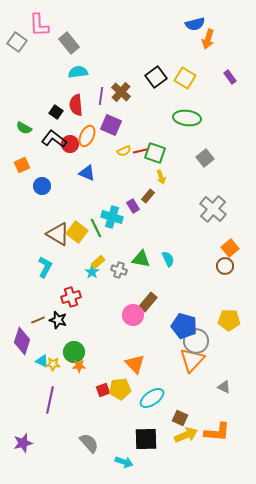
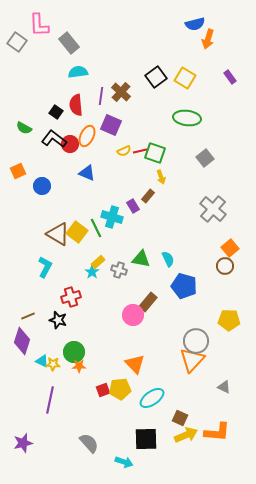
orange square at (22, 165): moved 4 px left, 6 px down
brown line at (38, 320): moved 10 px left, 4 px up
blue pentagon at (184, 326): moved 40 px up
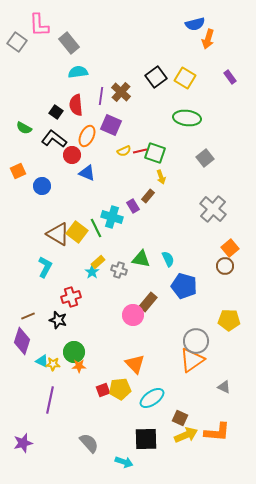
red circle at (70, 144): moved 2 px right, 11 px down
orange triangle at (192, 360): rotated 12 degrees clockwise
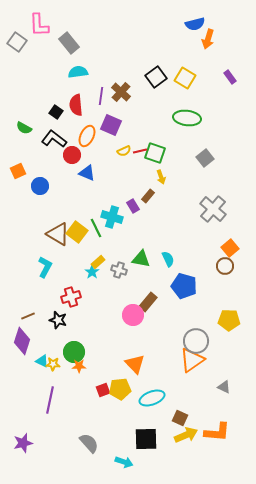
blue circle at (42, 186): moved 2 px left
cyan ellipse at (152, 398): rotated 15 degrees clockwise
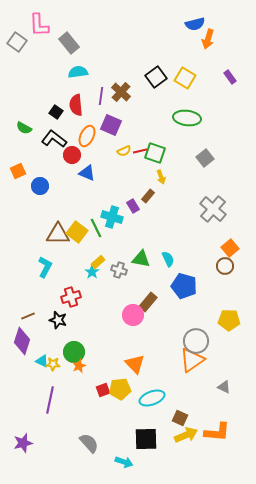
brown triangle at (58, 234): rotated 30 degrees counterclockwise
orange star at (79, 366): rotated 24 degrees counterclockwise
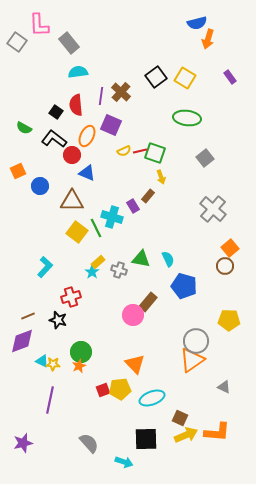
blue semicircle at (195, 24): moved 2 px right, 1 px up
brown triangle at (58, 234): moved 14 px right, 33 px up
cyan L-shape at (45, 267): rotated 15 degrees clockwise
purple diamond at (22, 341): rotated 52 degrees clockwise
green circle at (74, 352): moved 7 px right
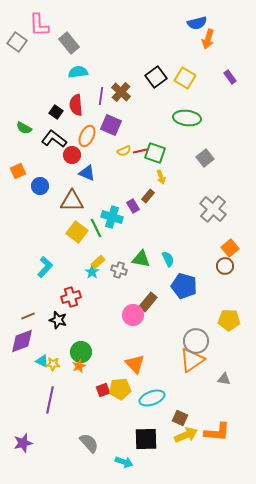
gray triangle at (224, 387): moved 8 px up; rotated 16 degrees counterclockwise
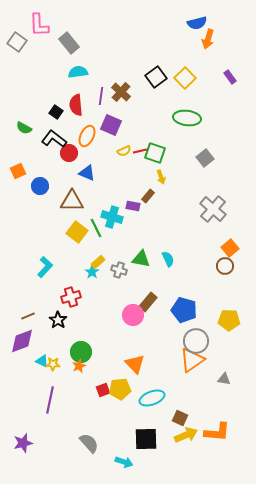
yellow square at (185, 78): rotated 15 degrees clockwise
red circle at (72, 155): moved 3 px left, 2 px up
purple rectangle at (133, 206): rotated 48 degrees counterclockwise
blue pentagon at (184, 286): moved 24 px down
black star at (58, 320): rotated 18 degrees clockwise
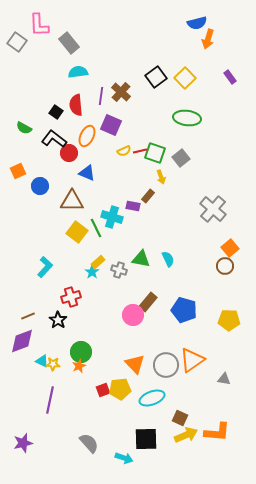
gray square at (205, 158): moved 24 px left
gray circle at (196, 341): moved 30 px left, 24 px down
cyan arrow at (124, 462): moved 4 px up
